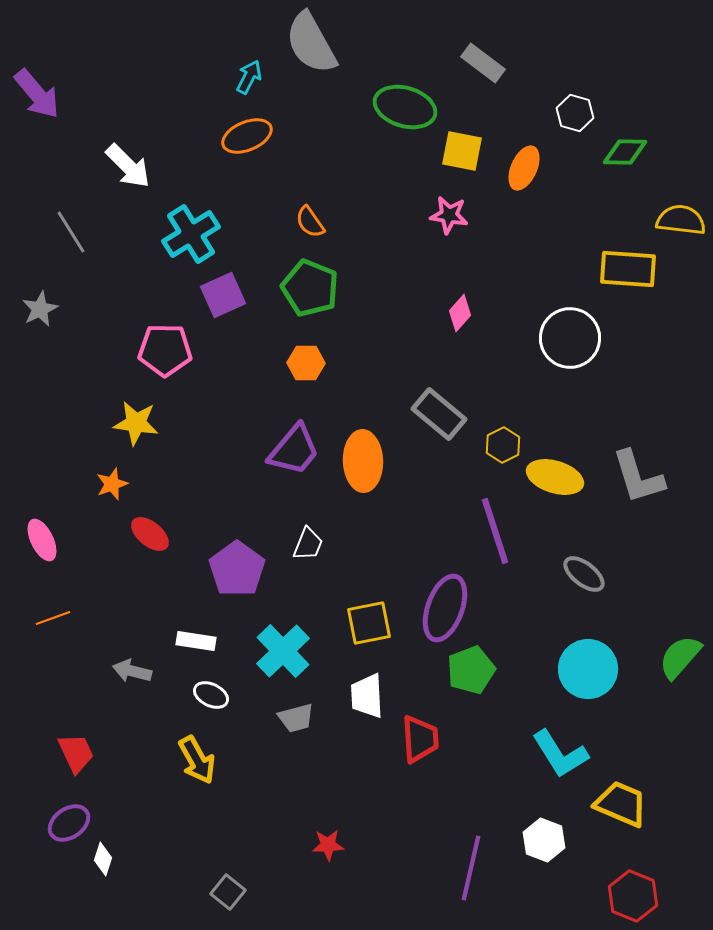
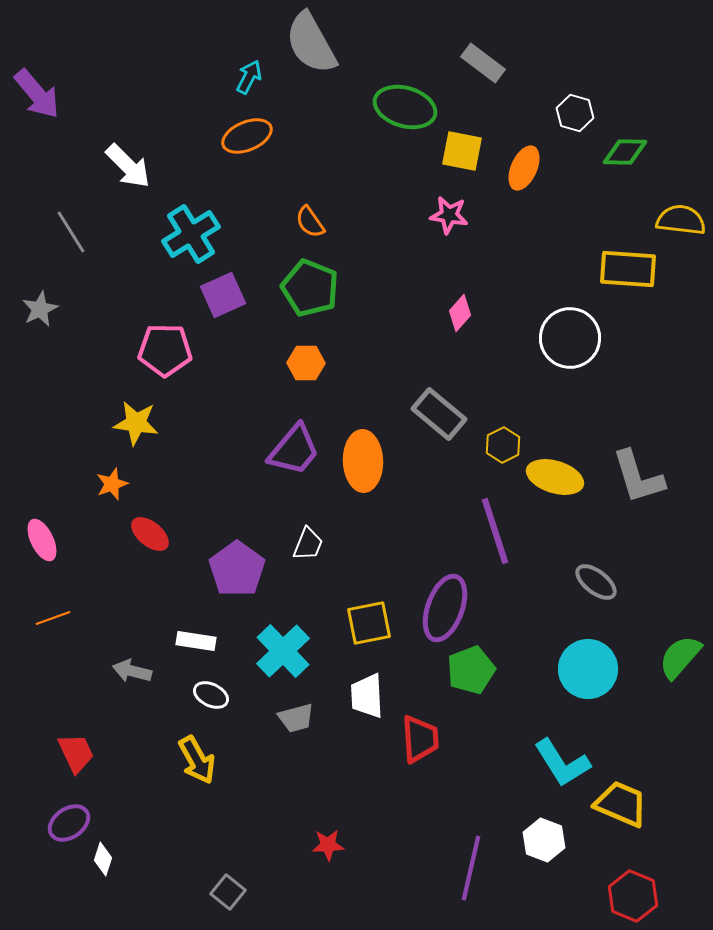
gray ellipse at (584, 574): moved 12 px right, 8 px down
cyan L-shape at (560, 754): moved 2 px right, 9 px down
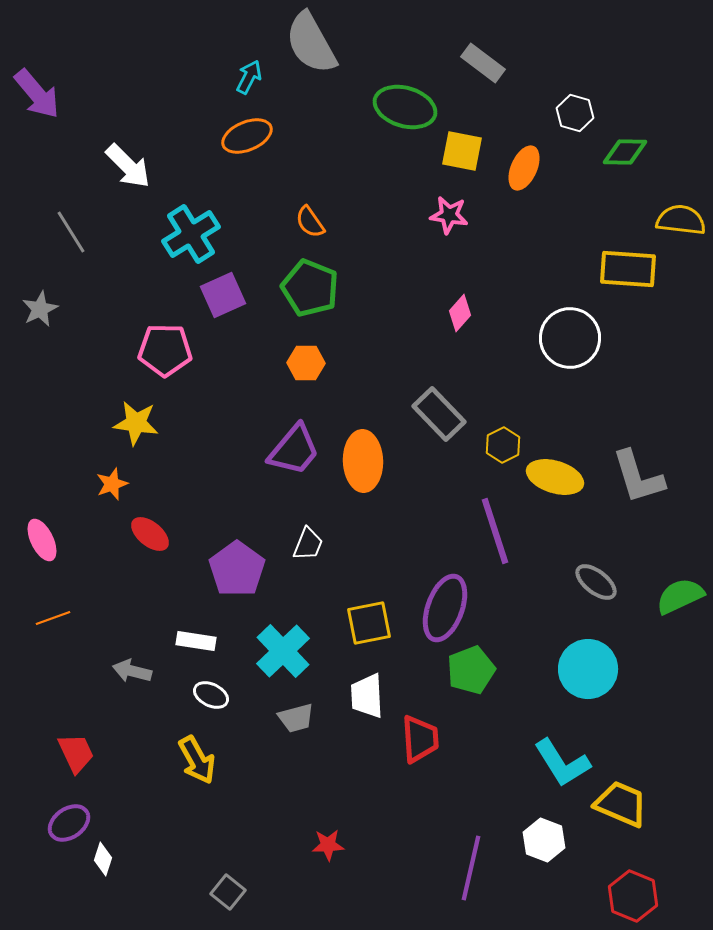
gray rectangle at (439, 414): rotated 6 degrees clockwise
green semicircle at (680, 657): moved 61 px up; rotated 24 degrees clockwise
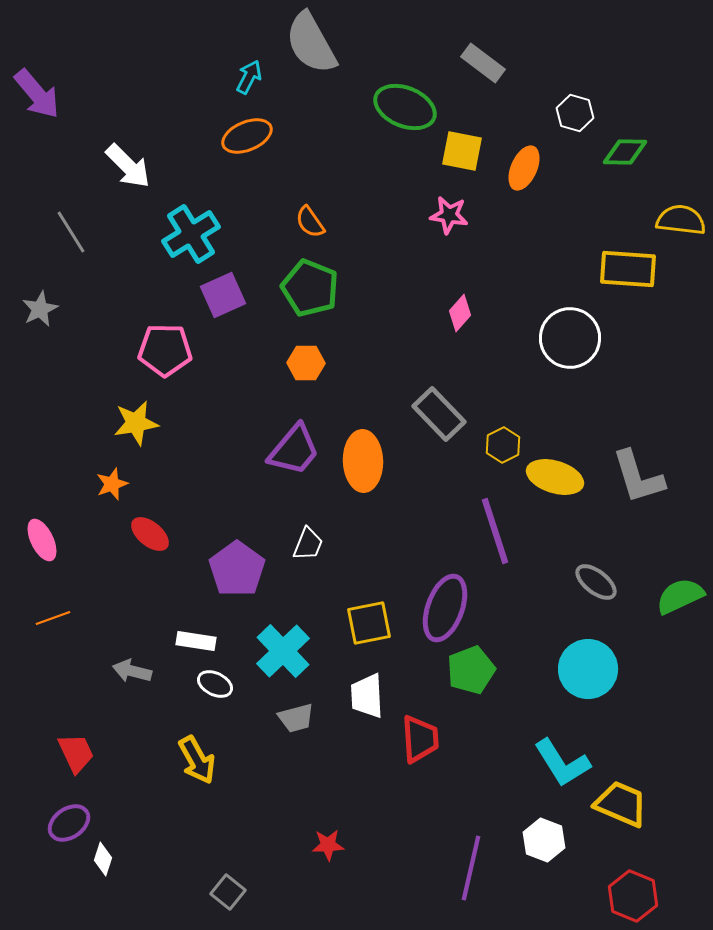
green ellipse at (405, 107): rotated 6 degrees clockwise
yellow star at (136, 423): rotated 18 degrees counterclockwise
white ellipse at (211, 695): moved 4 px right, 11 px up
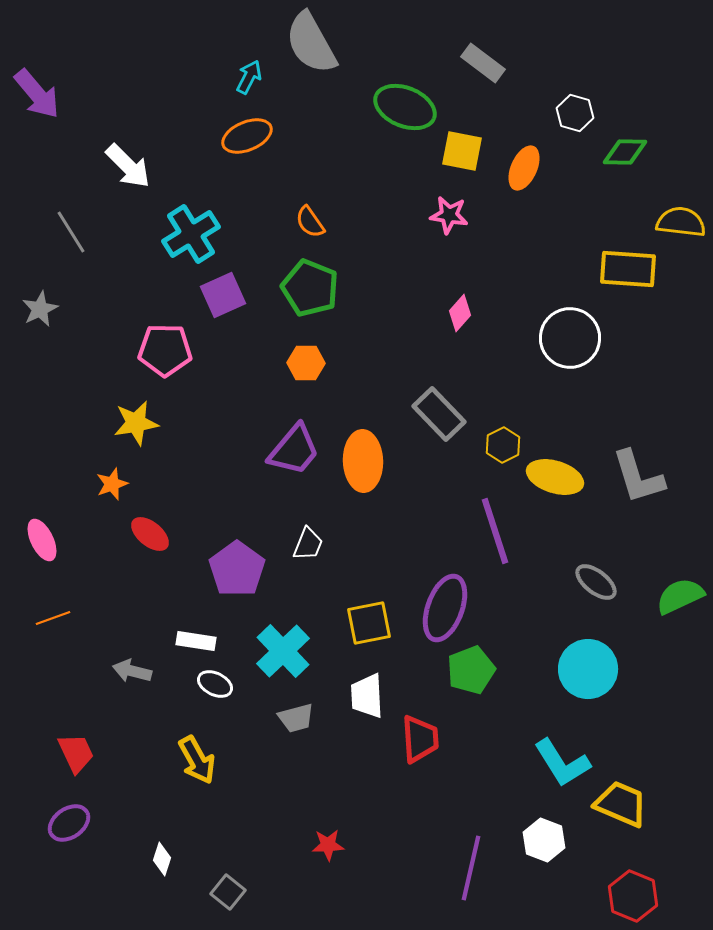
yellow semicircle at (681, 220): moved 2 px down
white diamond at (103, 859): moved 59 px right
